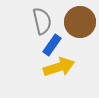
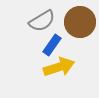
gray semicircle: rotated 72 degrees clockwise
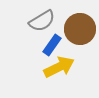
brown circle: moved 7 px down
yellow arrow: rotated 8 degrees counterclockwise
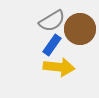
gray semicircle: moved 10 px right
yellow arrow: rotated 32 degrees clockwise
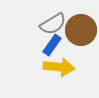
gray semicircle: moved 1 px right, 3 px down
brown circle: moved 1 px right, 1 px down
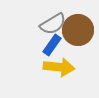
brown circle: moved 3 px left
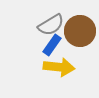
gray semicircle: moved 2 px left, 1 px down
brown circle: moved 2 px right, 1 px down
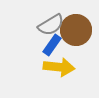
brown circle: moved 4 px left, 1 px up
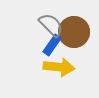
gray semicircle: rotated 104 degrees counterclockwise
brown circle: moved 2 px left, 2 px down
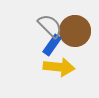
gray semicircle: moved 1 px left, 1 px down
brown circle: moved 1 px right, 1 px up
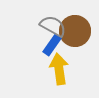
gray semicircle: moved 3 px right; rotated 16 degrees counterclockwise
yellow arrow: moved 2 px down; rotated 104 degrees counterclockwise
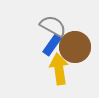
brown circle: moved 16 px down
